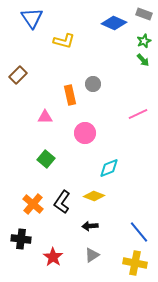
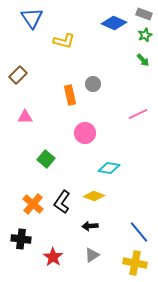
green star: moved 1 px right, 6 px up
pink triangle: moved 20 px left
cyan diamond: rotated 30 degrees clockwise
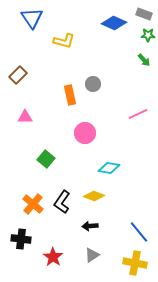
green star: moved 3 px right; rotated 24 degrees clockwise
green arrow: moved 1 px right
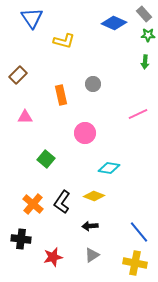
gray rectangle: rotated 28 degrees clockwise
green arrow: moved 1 px right, 2 px down; rotated 48 degrees clockwise
orange rectangle: moved 9 px left
red star: rotated 24 degrees clockwise
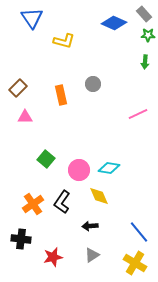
brown rectangle: moved 13 px down
pink circle: moved 6 px left, 37 px down
yellow diamond: moved 5 px right; rotated 45 degrees clockwise
orange cross: rotated 15 degrees clockwise
yellow cross: rotated 20 degrees clockwise
